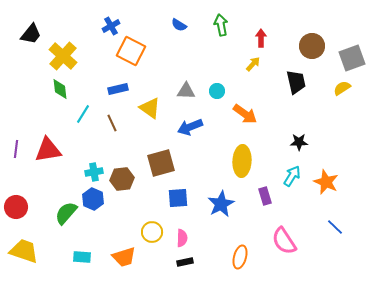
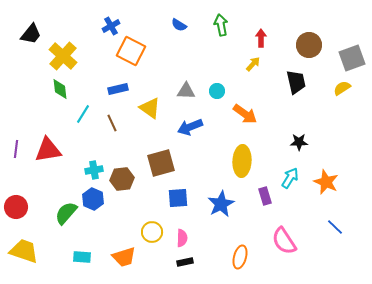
brown circle at (312, 46): moved 3 px left, 1 px up
cyan cross at (94, 172): moved 2 px up
cyan arrow at (292, 176): moved 2 px left, 2 px down
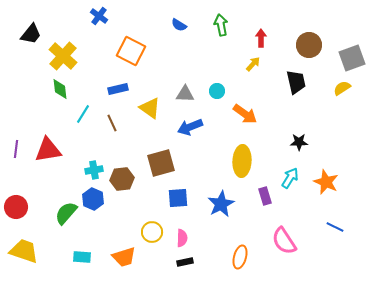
blue cross at (111, 26): moved 12 px left, 10 px up; rotated 24 degrees counterclockwise
gray triangle at (186, 91): moved 1 px left, 3 px down
blue line at (335, 227): rotated 18 degrees counterclockwise
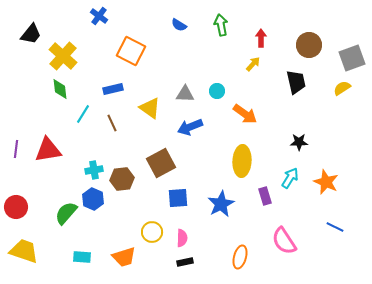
blue rectangle at (118, 89): moved 5 px left
brown square at (161, 163): rotated 12 degrees counterclockwise
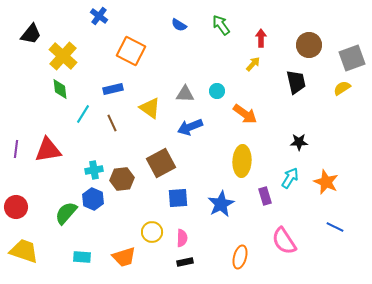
green arrow at (221, 25): rotated 25 degrees counterclockwise
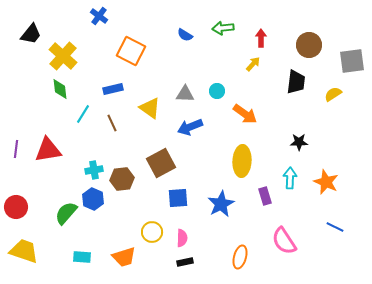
blue semicircle at (179, 25): moved 6 px right, 10 px down
green arrow at (221, 25): moved 2 px right, 3 px down; rotated 60 degrees counterclockwise
gray square at (352, 58): moved 3 px down; rotated 12 degrees clockwise
black trapezoid at (296, 82): rotated 20 degrees clockwise
yellow semicircle at (342, 88): moved 9 px left, 6 px down
cyan arrow at (290, 178): rotated 30 degrees counterclockwise
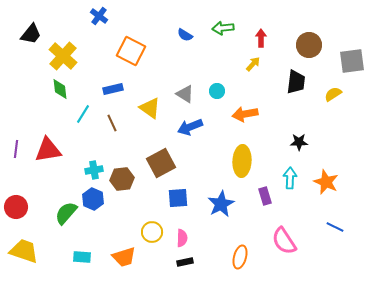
gray triangle at (185, 94): rotated 30 degrees clockwise
orange arrow at (245, 114): rotated 135 degrees clockwise
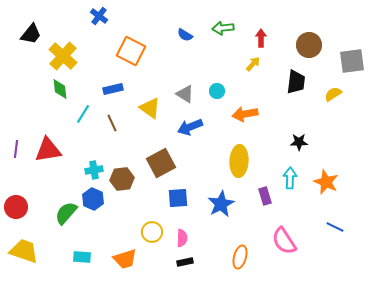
yellow ellipse at (242, 161): moved 3 px left
orange trapezoid at (124, 257): moved 1 px right, 2 px down
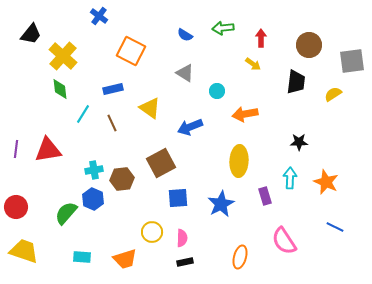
yellow arrow at (253, 64): rotated 84 degrees clockwise
gray triangle at (185, 94): moved 21 px up
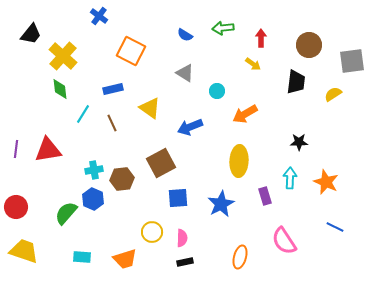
orange arrow at (245, 114): rotated 20 degrees counterclockwise
